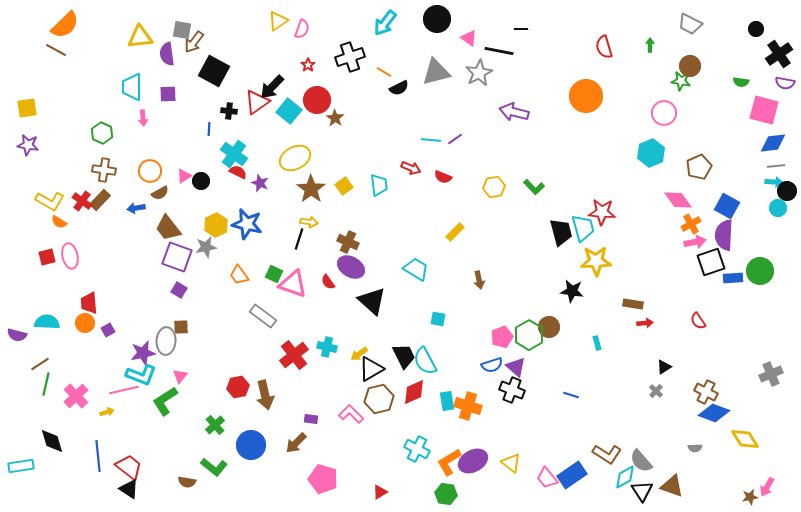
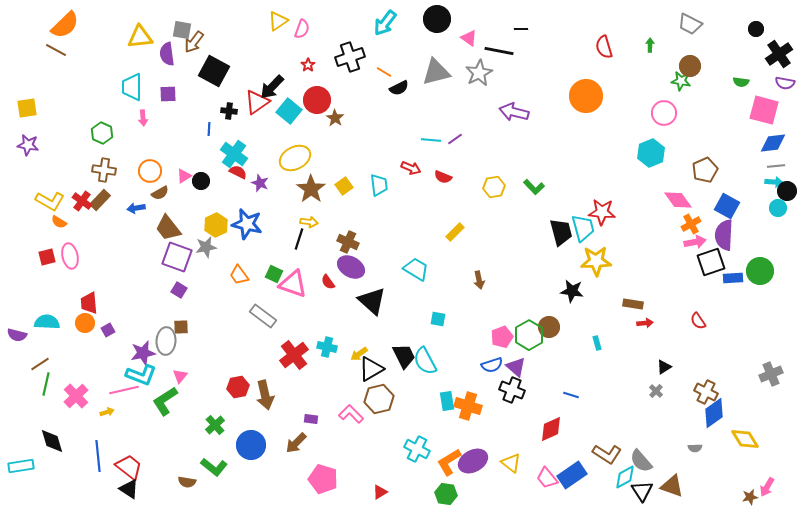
brown pentagon at (699, 167): moved 6 px right, 3 px down
red diamond at (414, 392): moved 137 px right, 37 px down
blue diamond at (714, 413): rotated 56 degrees counterclockwise
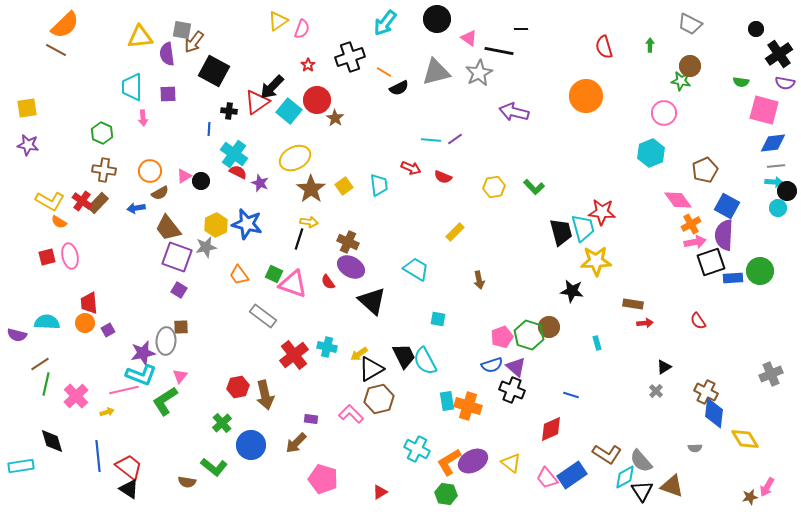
brown rectangle at (100, 200): moved 2 px left, 3 px down
green hexagon at (529, 335): rotated 12 degrees counterclockwise
blue diamond at (714, 413): rotated 48 degrees counterclockwise
green cross at (215, 425): moved 7 px right, 2 px up
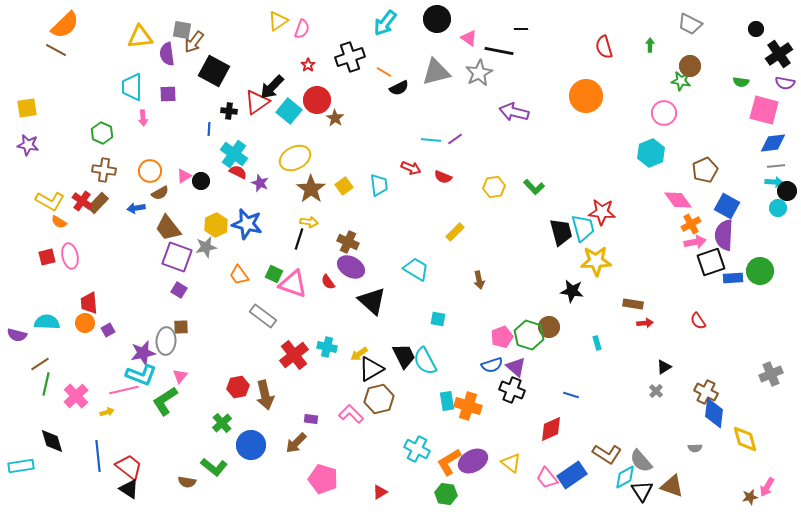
yellow diamond at (745, 439): rotated 16 degrees clockwise
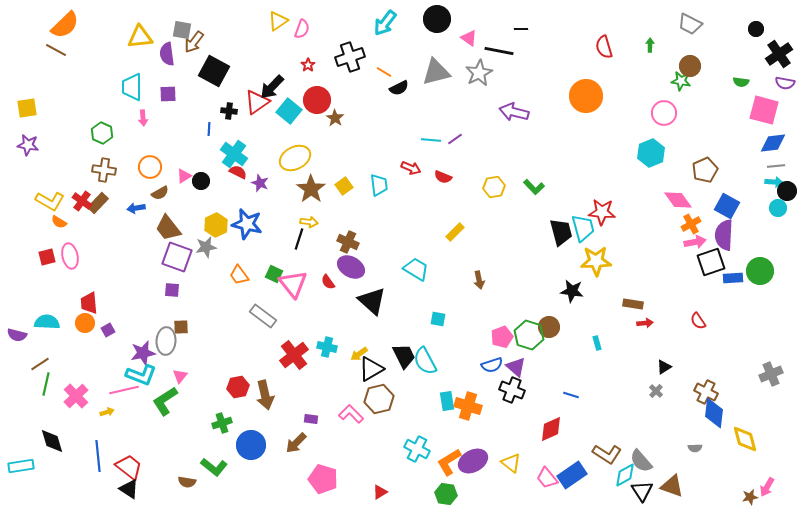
orange circle at (150, 171): moved 4 px up
pink triangle at (293, 284): rotated 32 degrees clockwise
purple square at (179, 290): moved 7 px left; rotated 28 degrees counterclockwise
green cross at (222, 423): rotated 24 degrees clockwise
cyan diamond at (625, 477): moved 2 px up
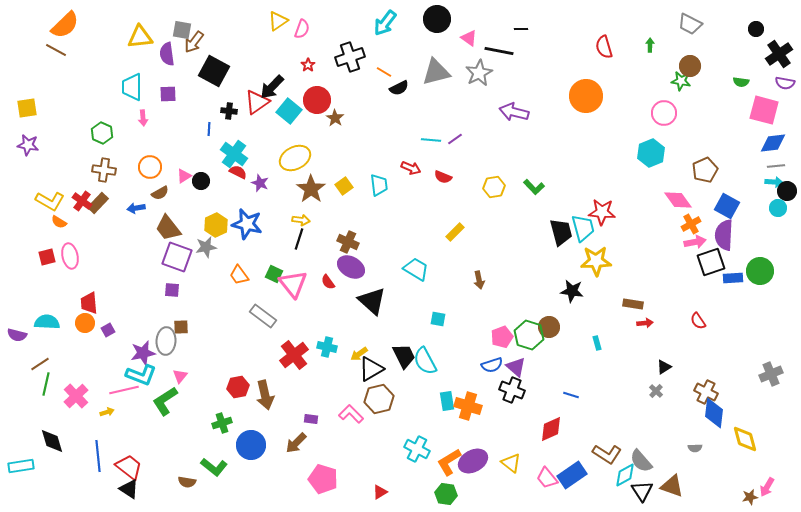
yellow arrow at (309, 222): moved 8 px left, 2 px up
